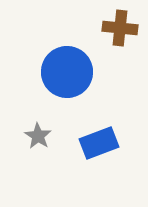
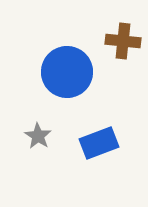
brown cross: moved 3 px right, 13 px down
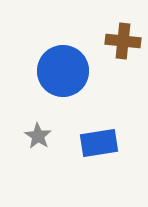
blue circle: moved 4 px left, 1 px up
blue rectangle: rotated 12 degrees clockwise
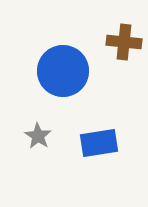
brown cross: moved 1 px right, 1 px down
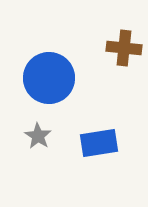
brown cross: moved 6 px down
blue circle: moved 14 px left, 7 px down
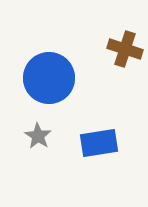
brown cross: moved 1 px right, 1 px down; rotated 12 degrees clockwise
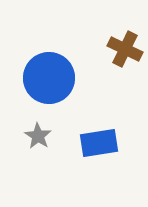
brown cross: rotated 8 degrees clockwise
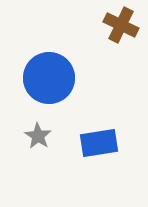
brown cross: moved 4 px left, 24 px up
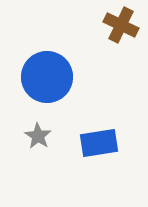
blue circle: moved 2 px left, 1 px up
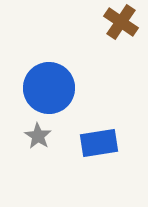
brown cross: moved 3 px up; rotated 8 degrees clockwise
blue circle: moved 2 px right, 11 px down
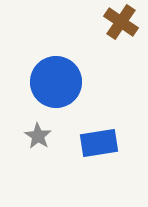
blue circle: moved 7 px right, 6 px up
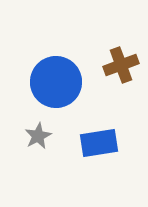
brown cross: moved 43 px down; rotated 36 degrees clockwise
gray star: rotated 12 degrees clockwise
